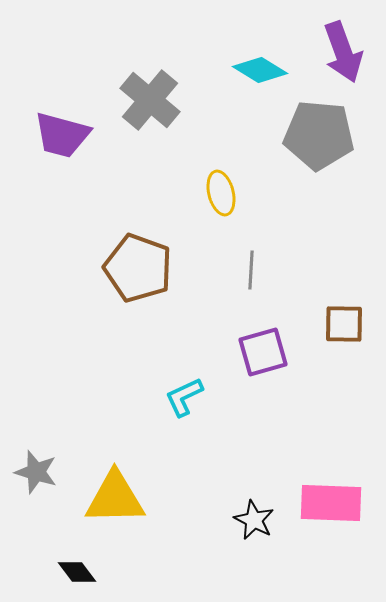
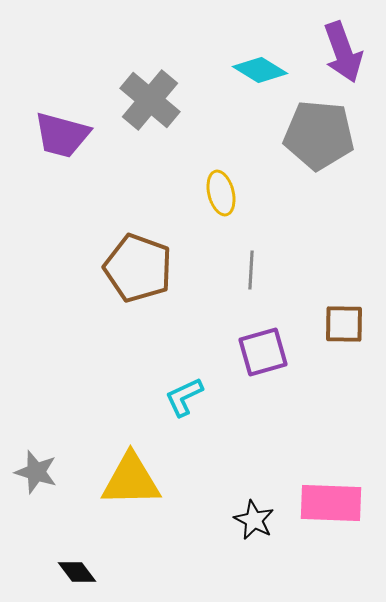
yellow triangle: moved 16 px right, 18 px up
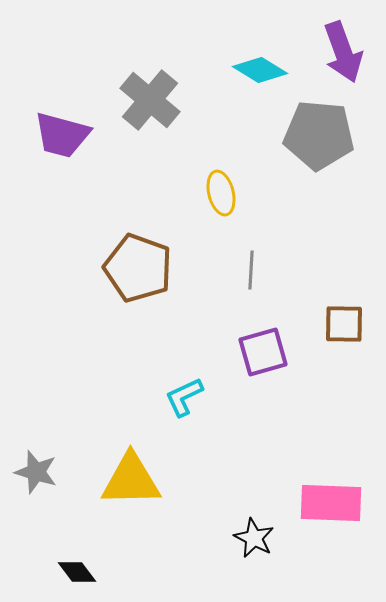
black star: moved 18 px down
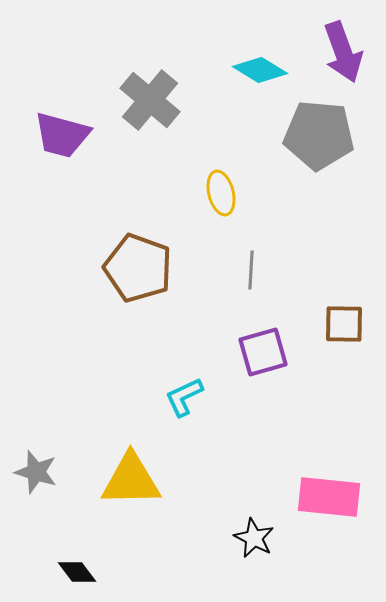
pink rectangle: moved 2 px left, 6 px up; rotated 4 degrees clockwise
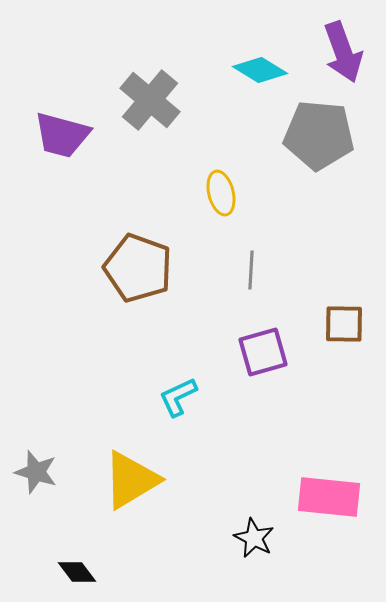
cyan L-shape: moved 6 px left
yellow triangle: rotated 30 degrees counterclockwise
